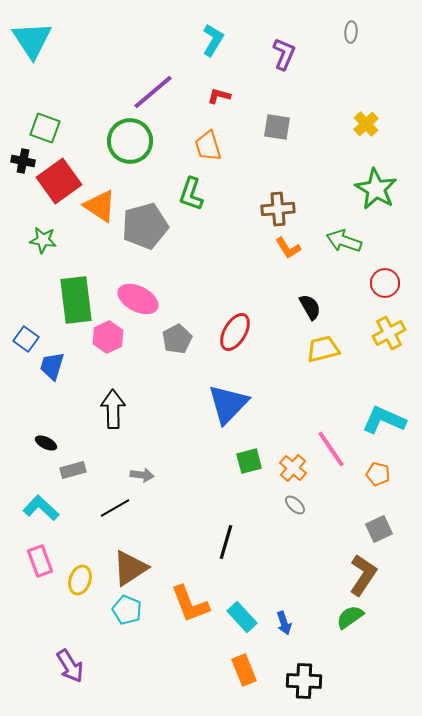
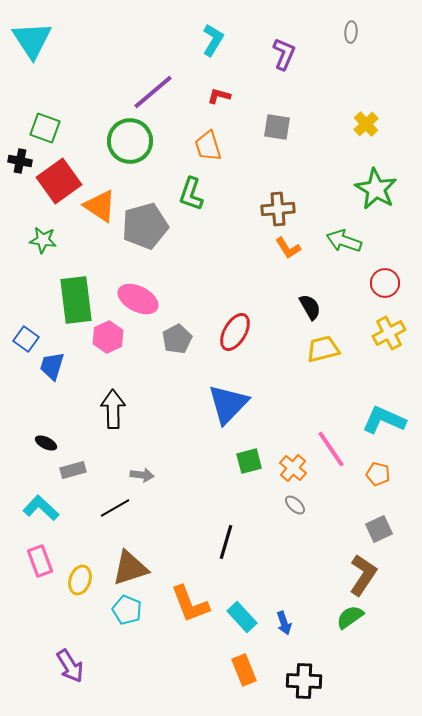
black cross at (23, 161): moved 3 px left
brown triangle at (130, 568): rotated 15 degrees clockwise
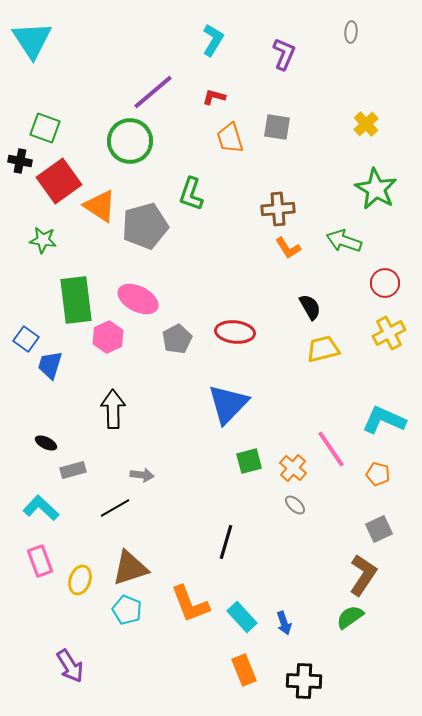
red L-shape at (219, 96): moved 5 px left, 1 px down
orange trapezoid at (208, 146): moved 22 px right, 8 px up
red ellipse at (235, 332): rotated 66 degrees clockwise
blue trapezoid at (52, 366): moved 2 px left, 1 px up
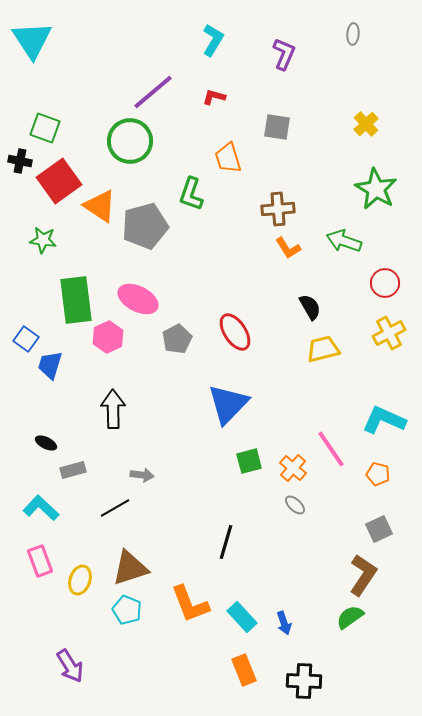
gray ellipse at (351, 32): moved 2 px right, 2 px down
orange trapezoid at (230, 138): moved 2 px left, 20 px down
red ellipse at (235, 332): rotated 51 degrees clockwise
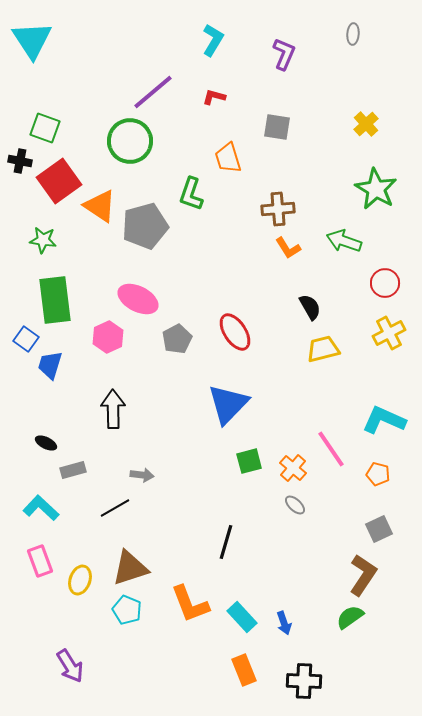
green rectangle at (76, 300): moved 21 px left
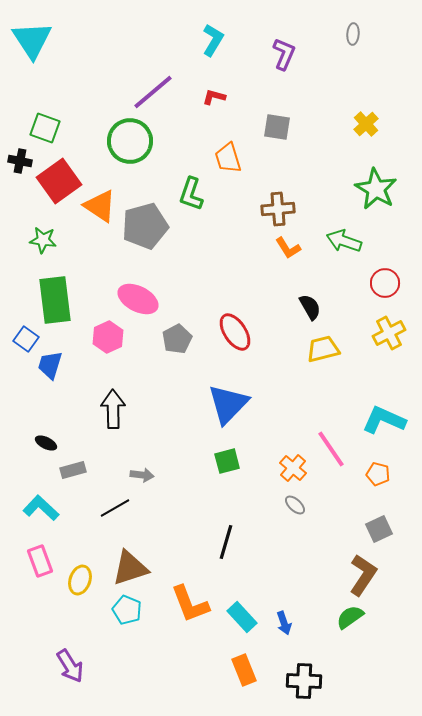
green square at (249, 461): moved 22 px left
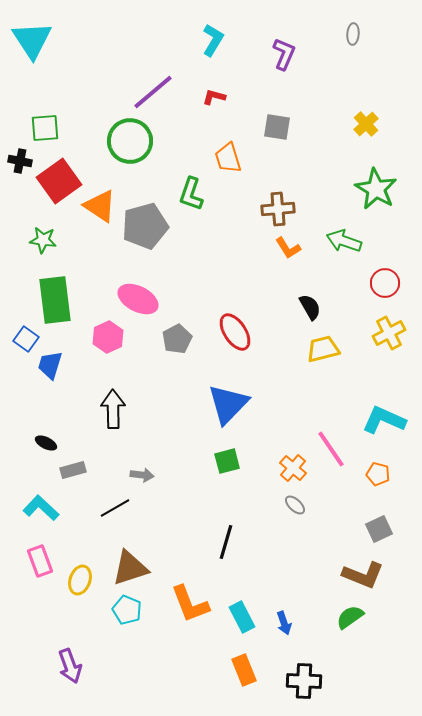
green square at (45, 128): rotated 24 degrees counterclockwise
brown L-shape at (363, 575): rotated 78 degrees clockwise
cyan rectangle at (242, 617): rotated 16 degrees clockwise
purple arrow at (70, 666): rotated 12 degrees clockwise
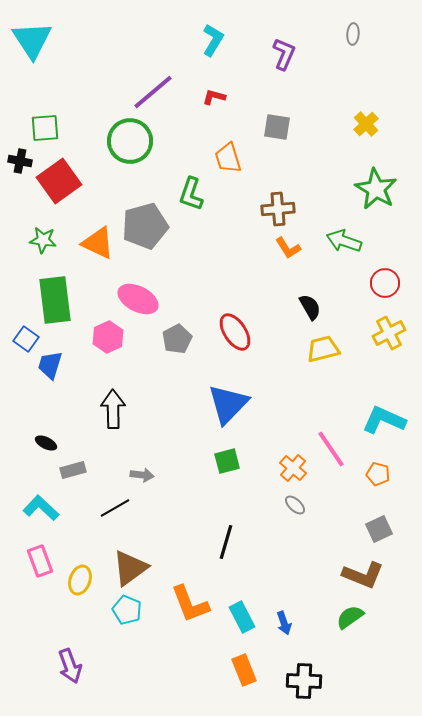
orange triangle at (100, 206): moved 2 px left, 37 px down; rotated 9 degrees counterclockwise
brown triangle at (130, 568): rotated 18 degrees counterclockwise
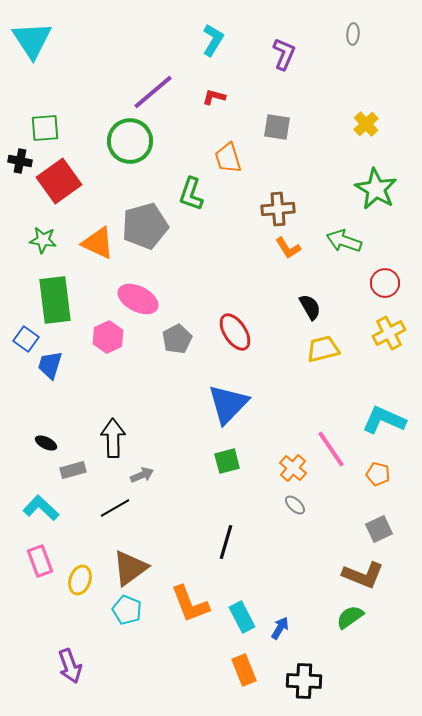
black arrow at (113, 409): moved 29 px down
gray arrow at (142, 475): rotated 30 degrees counterclockwise
blue arrow at (284, 623): moved 4 px left, 5 px down; rotated 130 degrees counterclockwise
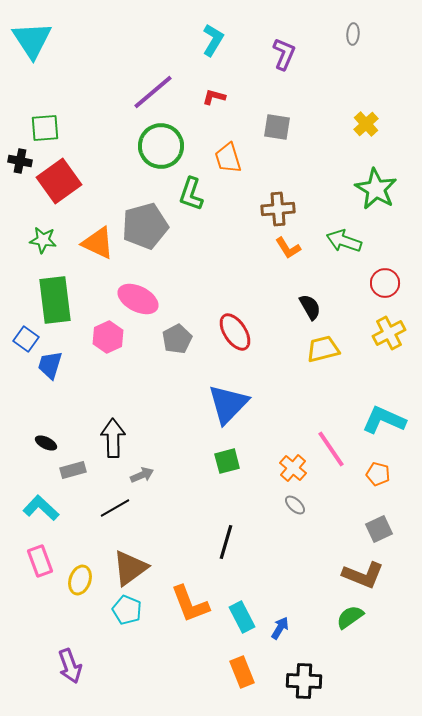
green circle at (130, 141): moved 31 px right, 5 px down
orange rectangle at (244, 670): moved 2 px left, 2 px down
